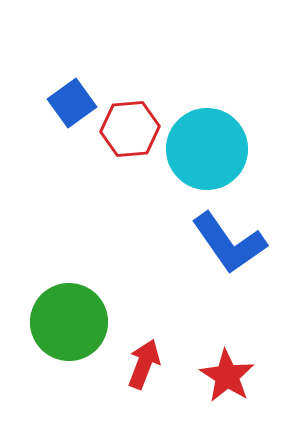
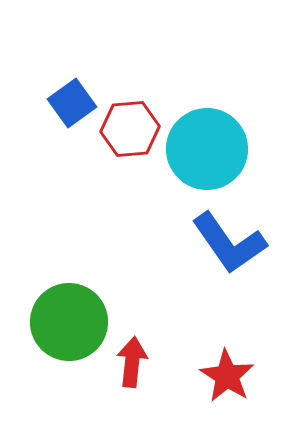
red arrow: moved 12 px left, 2 px up; rotated 15 degrees counterclockwise
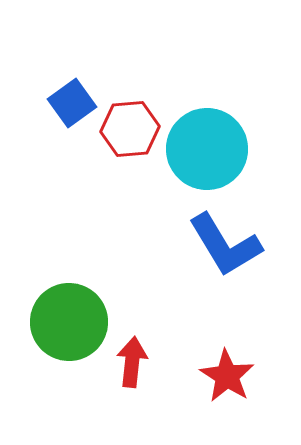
blue L-shape: moved 4 px left, 2 px down; rotated 4 degrees clockwise
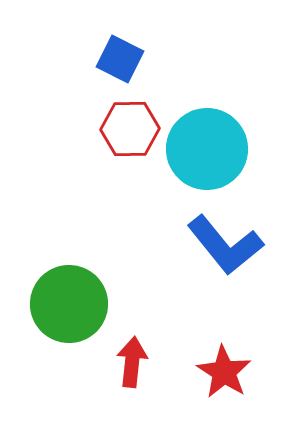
blue square: moved 48 px right, 44 px up; rotated 27 degrees counterclockwise
red hexagon: rotated 4 degrees clockwise
blue L-shape: rotated 8 degrees counterclockwise
green circle: moved 18 px up
red star: moved 3 px left, 4 px up
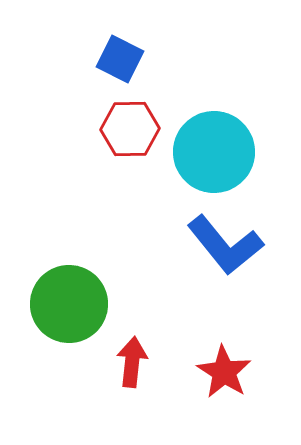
cyan circle: moved 7 px right, 3 px down
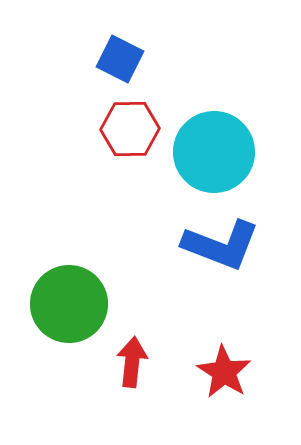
blue L-shape: moved 4 px left; rotated 30 degrees counterclockwise
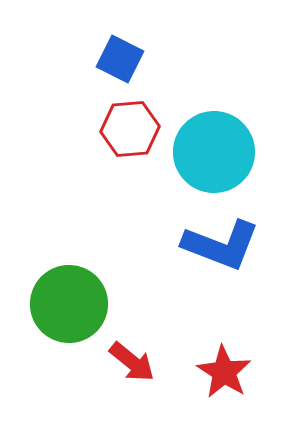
red hexagon: rotated 4 degrees counterclockwise
red arrow: rotated 123 degrees clockwise
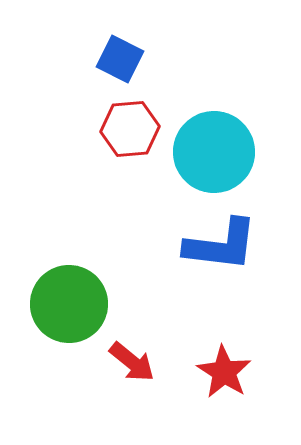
blue L-shape: rotated 14 degrees counterclockwise
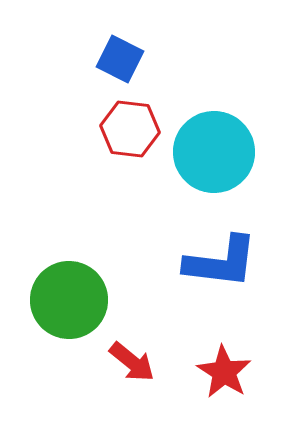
red hexagon: rotated 12 degrees clockwise
blue L-shape: moved 17 px down
green circle: moved 4 px up
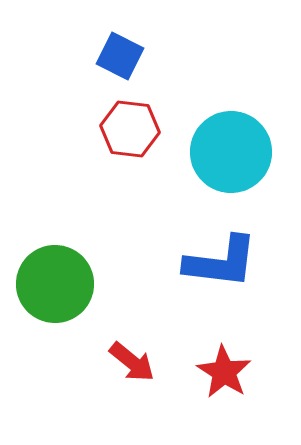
blue square: moved 3 px up
cyan circle: moved 17 px right
green circle: moved 14 px left, 16 px up
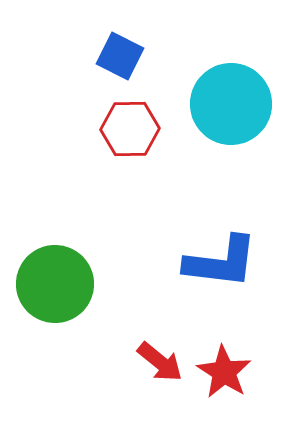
red hexagon: rotated 8 degrees counterclockwise
cyan circle: moved 48 px up
red arrow: moved 28 px right
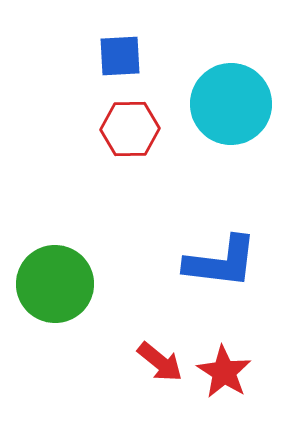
blue square: rotated 30 degrees counterclockwise
